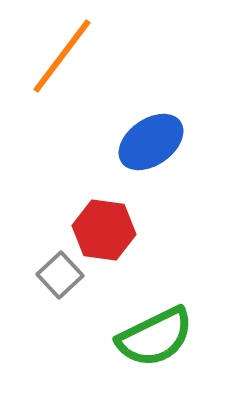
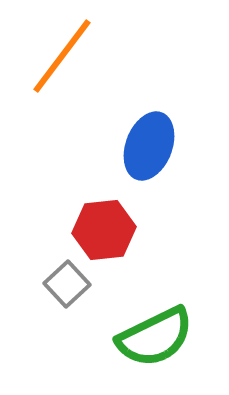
blue ellipse: moved 2 px left, 4 px down; rotated 34 degrees counterclockwise
red hexagon: rotated 14 degrees counterclockwise
gray square: moved 7 px right, 9 px down
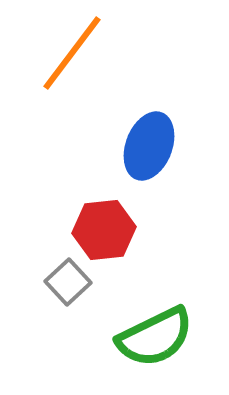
orange line: moved 10 px right, 3 px up
gray square: moved 1 px right, 2 px up
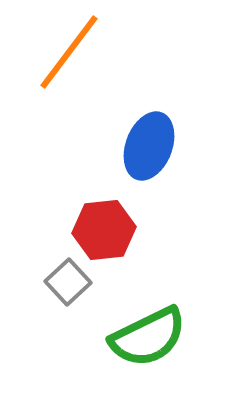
orange line: moved 3 px left, 1 px up
green semicircle: moved 7 px left
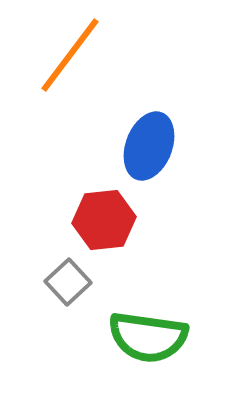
orange line: moved 1 px right, 3 px down
red hexagon: moved 10 px up
green semicircle: rotated 34 degrees clockwise
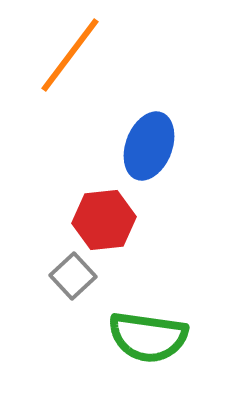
gray square: moved 5 px right, 6 px up
